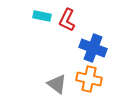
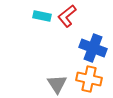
red L-shape: moved 4 px up; rotated 25 degrees clockwise
gray triangle: rotated 20 degrees clockwise
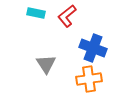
cyan rectangle: moved 6 px left, 3 px up
orange cross: rotated 20 degrees counterclockwise
gray triangle: moved 11 px left, 20 px up
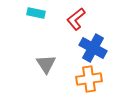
red L-shape: moved 9 px right, 3 px down
blue cross: rotated 8 degrees clockwise
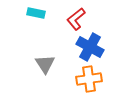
blue cross: moved 3 px left, 1 px up
gray triangle: moved 1 px left
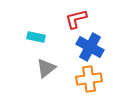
cyan rectangle: moved 24 px down
red L-shape: rotated 25 degrees clockwise
gray triangle: moved 1 px right, 4 px down; rotated 25 degrees clockwise
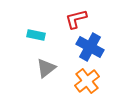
cyan rectangle: moved 2 px up
orange cross: moved 2 px left, 2 px down; rotated 30 degrees counterclockwise
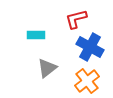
cyan rectangle: rotated 12 degrees counterclockwise
gray triangle: moved 1 px right
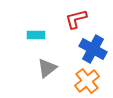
blue cross: moved 3 px right, 2 px down
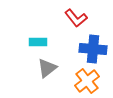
red L-shape: moved 1 px up; rotated 115 degrees counterclockwise
cyan rectangle: moved 2 px right, 7 px down
blue cross: rotated 24 degrees counterclockwise
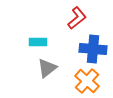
red L-shape: moved 1 px right; rotated 90 degrees counterclockwise
orange cross: rotated 10 degrees counterclockwise
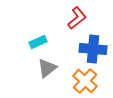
cyan rectangle: rotated 24 degrees counterclockwise
orange cross: moved 2 px left
